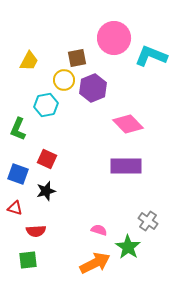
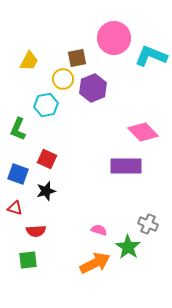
yellow circle: moved 1 px left, 1 px up
pink diamond: moved 15 px right, 8 px down
gray cross: moved 3 px down; rotated 12 degrees counterclockwise
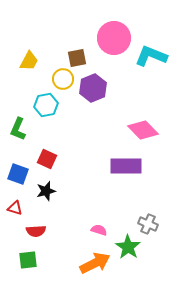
pink diamond: moved 2 px up
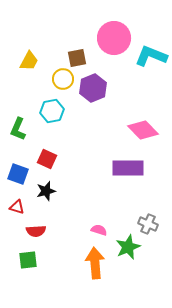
cyan hexagon: moved 6 px right, 6 px down
purple rectangle: moved 2 px right, 2 px down
red triangle: moved 2 px right, 1 px up
green star: rotated 15 degrees clockwise
orange arrow: rotated 68 degrees counterclockwise
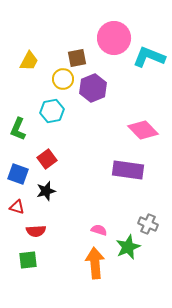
cyan L-shape: moved 2 px left, 1 px down
red square: rotated 30 degrees clockwise
purple rectangle: moved 2 px down; rotated 8 degrees clockwise
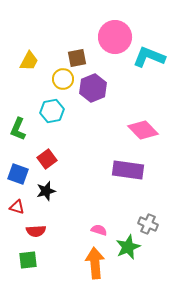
pink circle: moved 1 px right, 1 px up
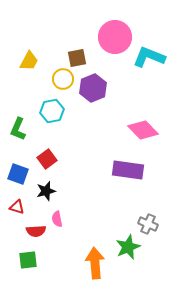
pink semicircle: moved 42 px left, 11 px up; rotated 119 degrees counterclockwise
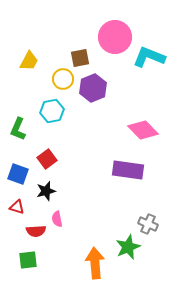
brown square: moved 3 px right
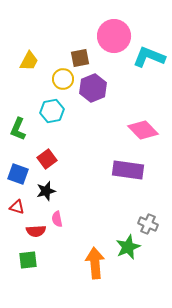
pink circle: moved 1 px left, 1 px up
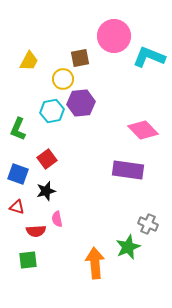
purple hexagon: moved 12 px left, 15 px down; rotated 16 degrees clockwise
